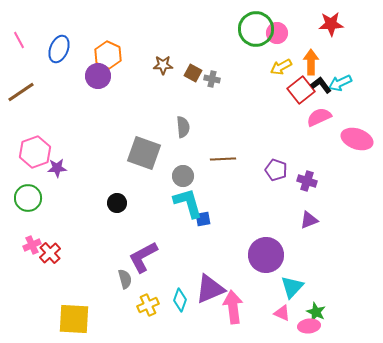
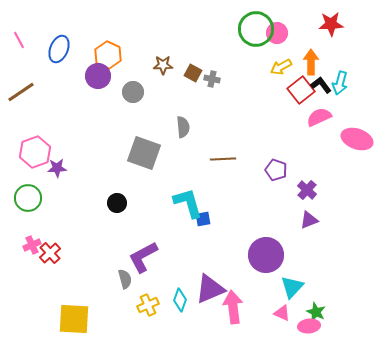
cyan arrow at (340, 83): rotated 50 degrees counterclockwise
gray circle at (183, 176): moved 50 px left, 84 px up
purple cross at (307, 181): moved 9 px down; rotated 24 degrees clockwise
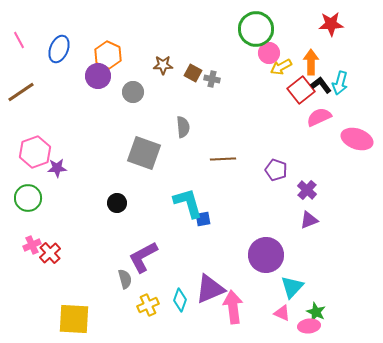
pink circle at (277, 33): moved 8 px left, 20 px down
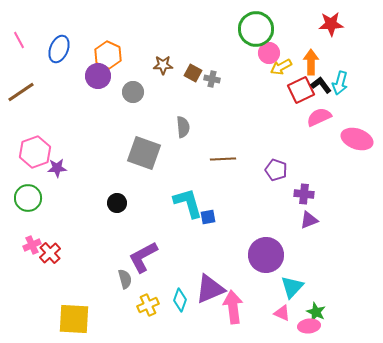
red square at (301, 90): rotated 12 degrees clockwise
purple cross at (307, 190): moved 3 px left, 4 px down; rotated 36 degrees counterclockwise
blue square at (203, 219): moved 5 px right, 2 px up
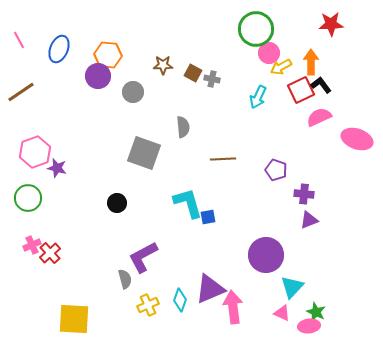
orange hexagon at (108, 55): rotated 20 degrees counterclockwise
cyan arrow at (340, 83): moved 82 px left, 14 px down; rotated 10 degrees clockwise
purple star at (57, 168): rotated 18 degrees clockwise
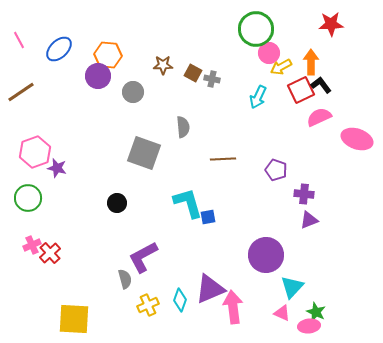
blue ellipse at (59, 49): rotated 24 degrees clockwise
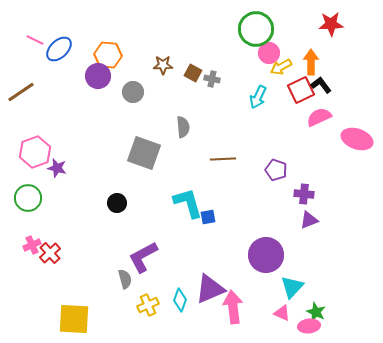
pink line at (19, 40): moved 16 px right; rotated 36 degrees counterclockwise
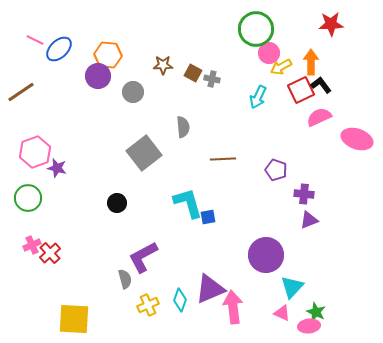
gray square at (144, 153): rotated 32 degrees clockwise
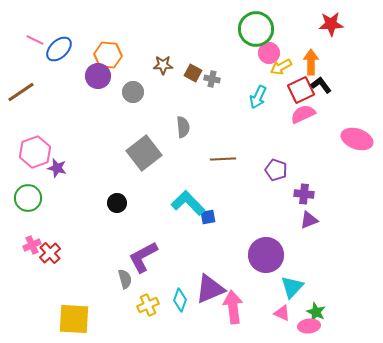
pink semicircle at (319, 117): moved 16 px left, 3 px up
cyan L-shape at (188, 203): rotated 28 degrees counterclockwise
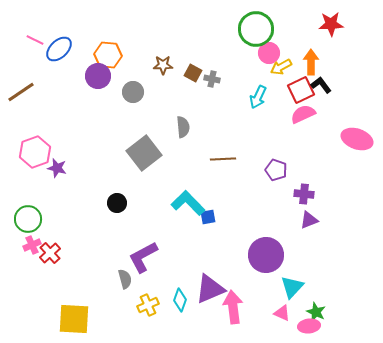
green circle at (28, 198): moved 21 px down
